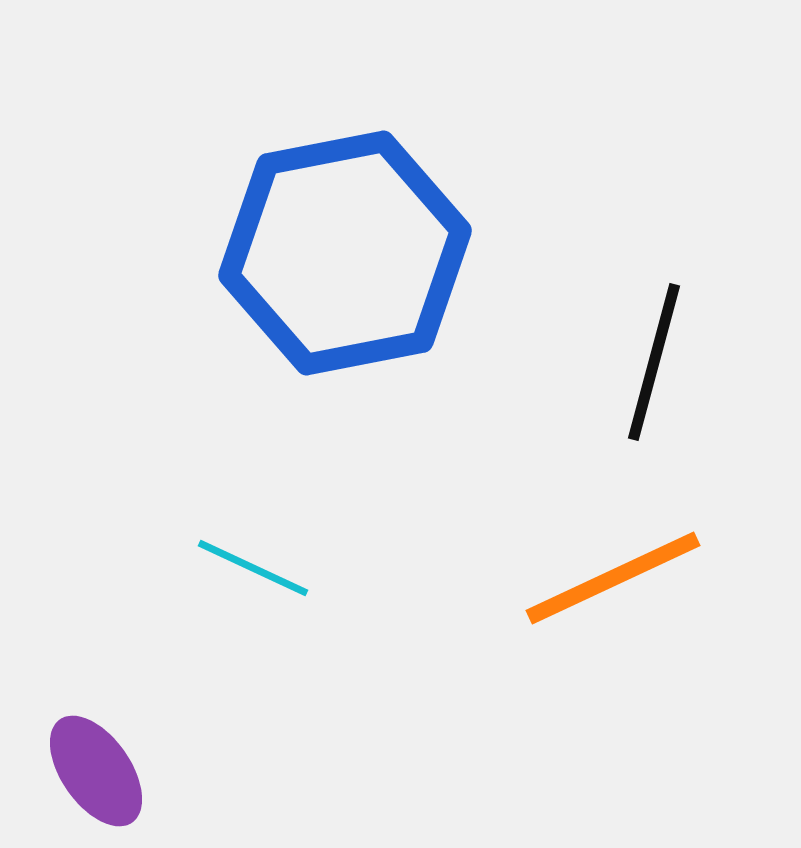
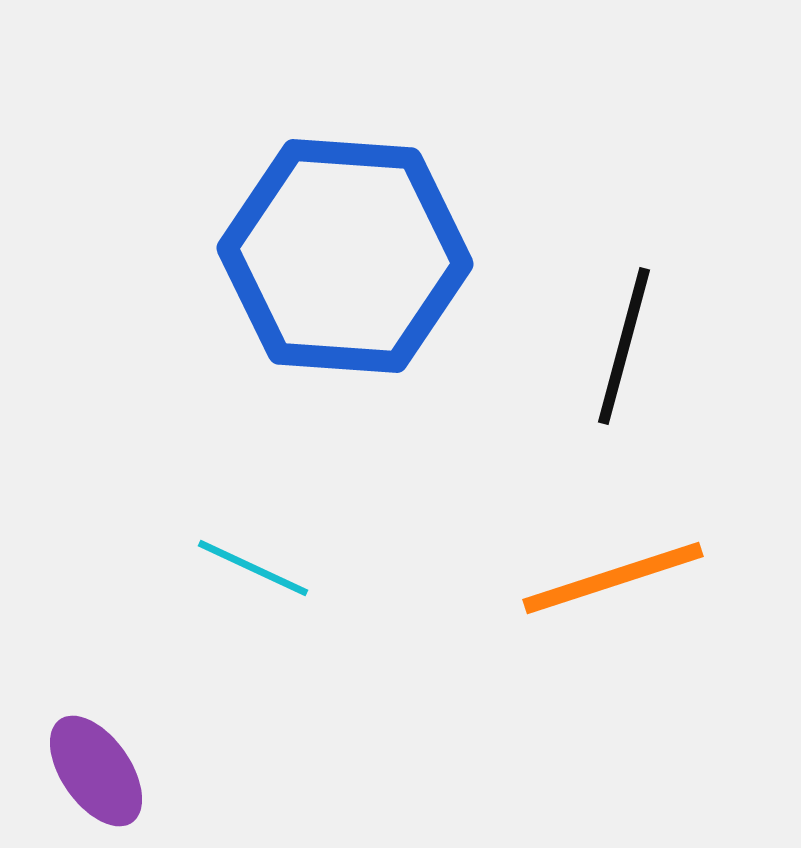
blue hexagon: moved 3 px down; rotated 15 degrees clockwise
black line: moved 30 px left, 16 px up
orange line: rotated 7 degrees clockwise
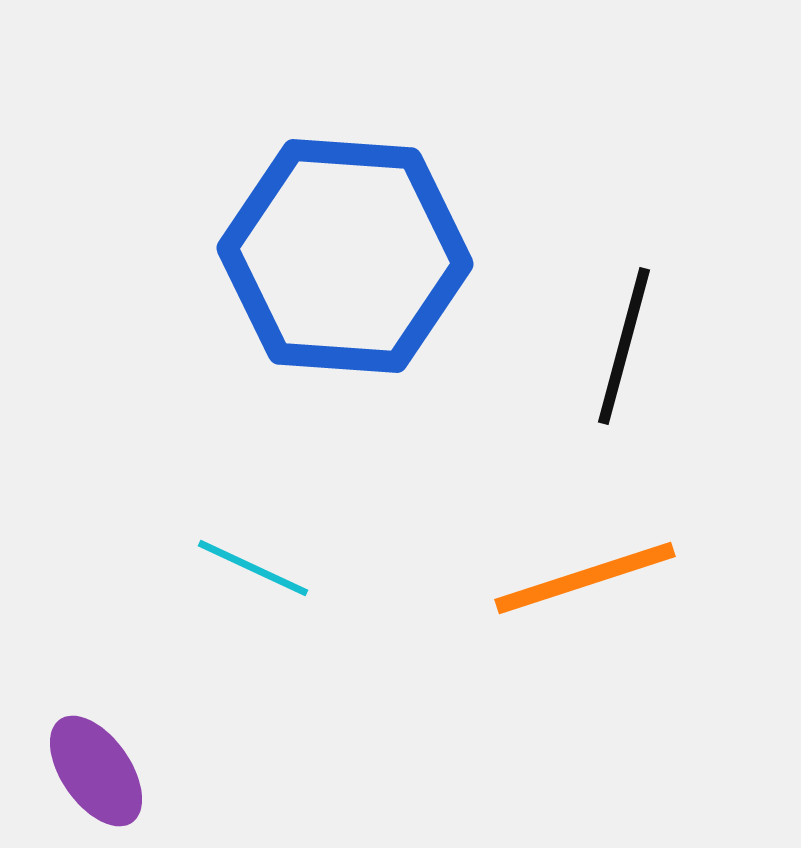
orange line: moved 28 px left
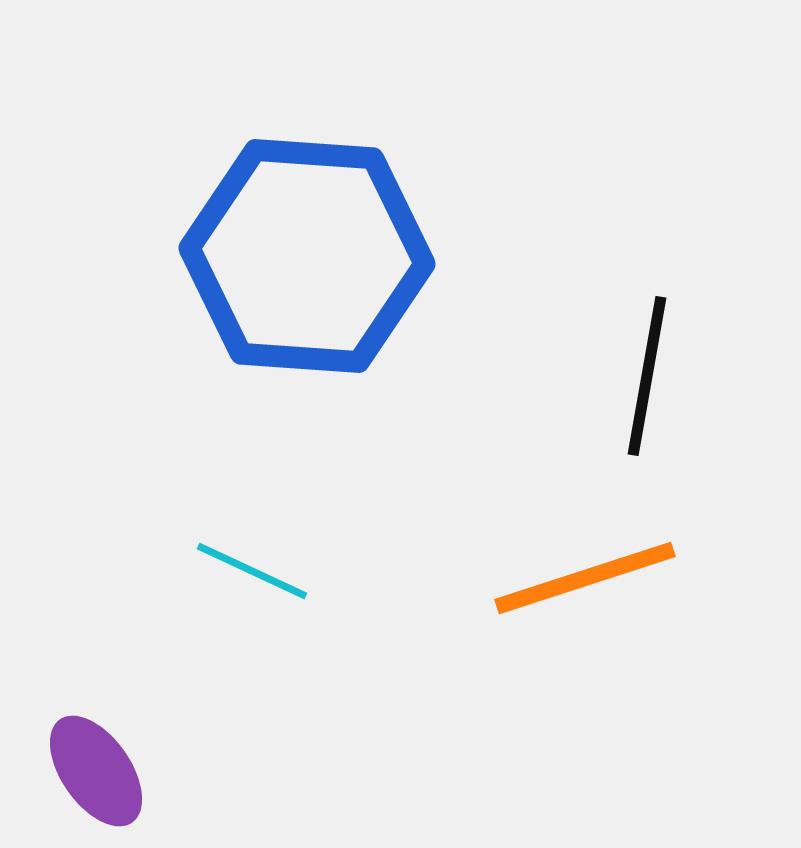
blue hexagon: moved 38 px left
black line: moved 23 px right, 30 px down; rotated 5 degrees counterclockwise
cyan line: moved 1 px left, 3 px down
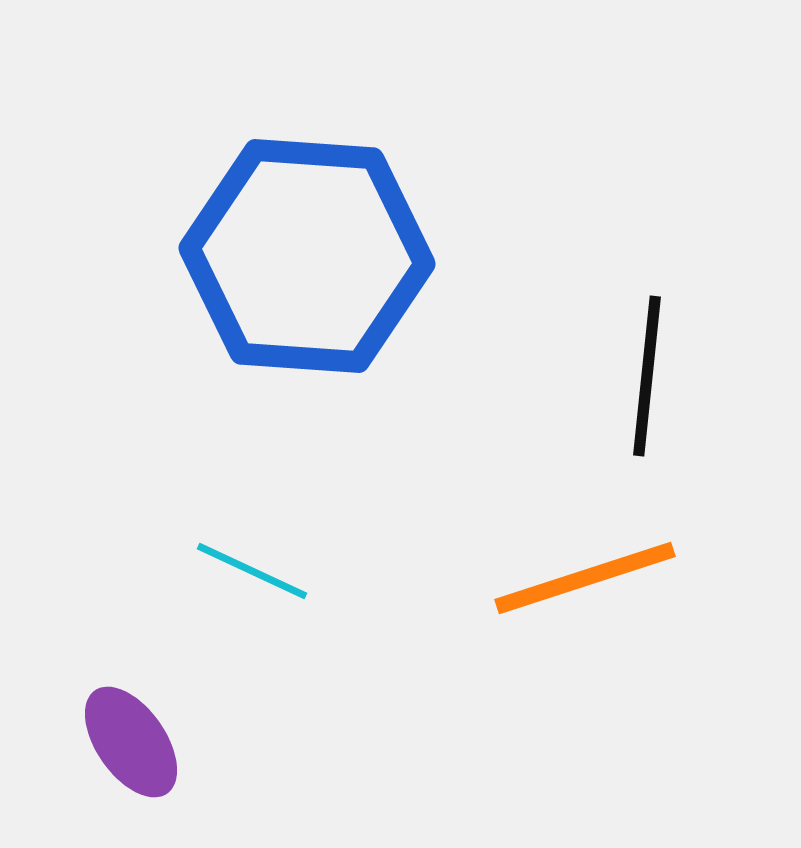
black line: rotated 4 degrees counterclockwise
purple ellipse: moved 35 px right, 29 px up
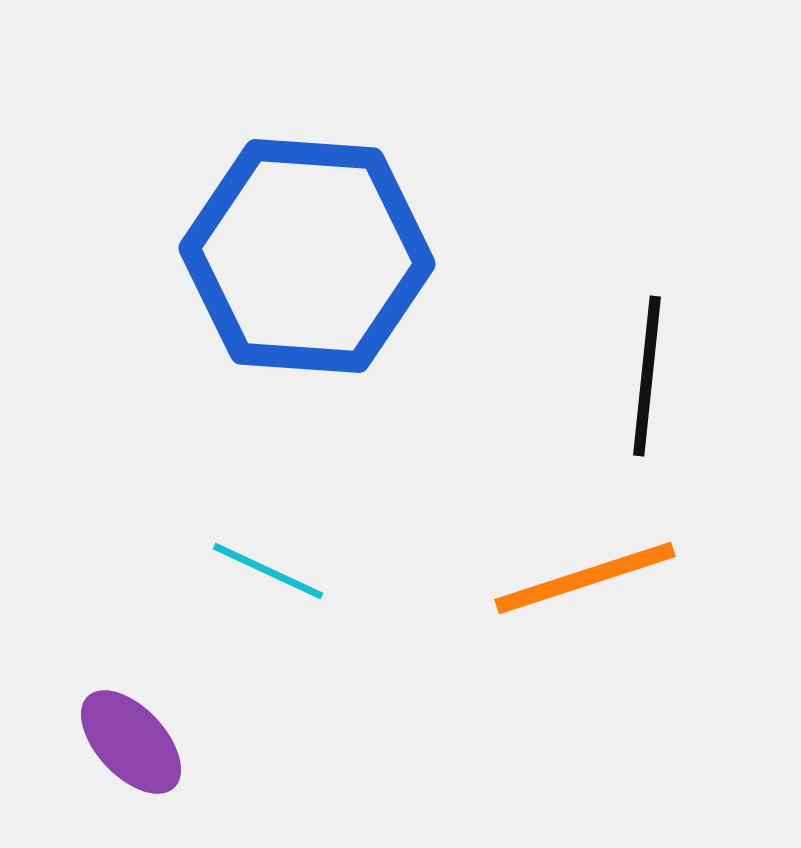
cyan line: moved 16 px right
purple ellipse: rotated 8 degrees counterclockwise
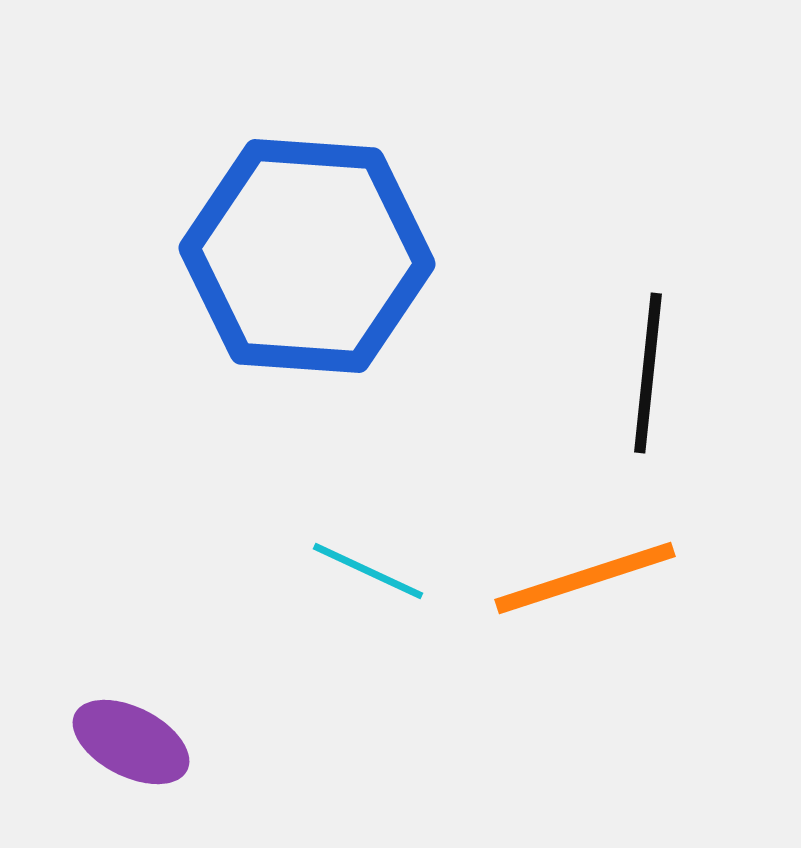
black line: moved 1 px right, 3 px up
cyan line: moved 100 px right
purple ellipse: rotated 20 degrees counterclockwise
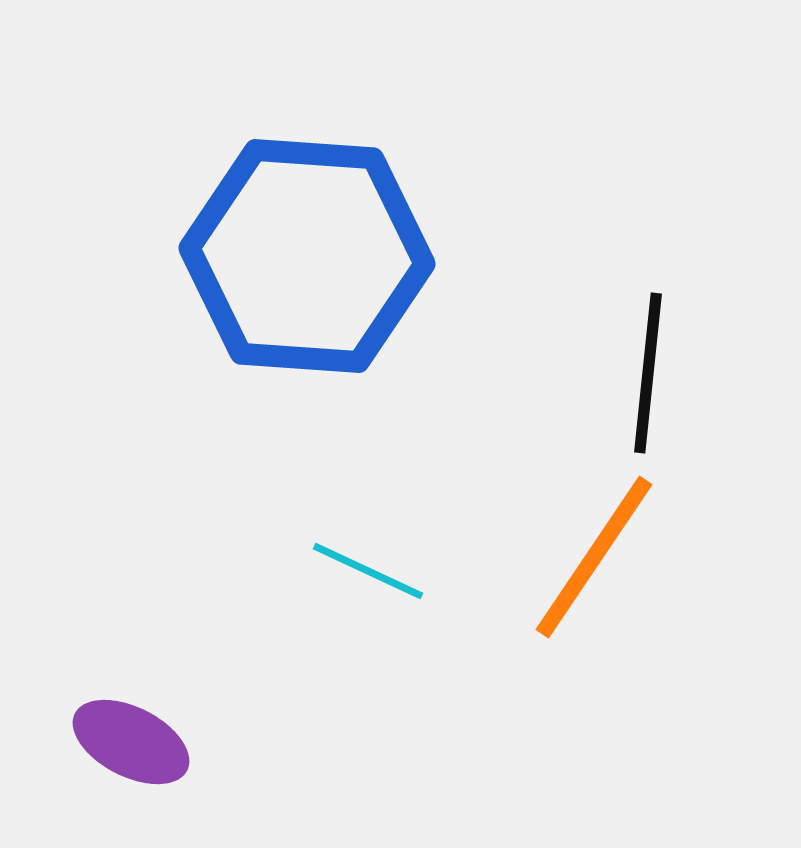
orange line: moved 9 px right, 21 px up; rotated 38 degrees counterclockwise
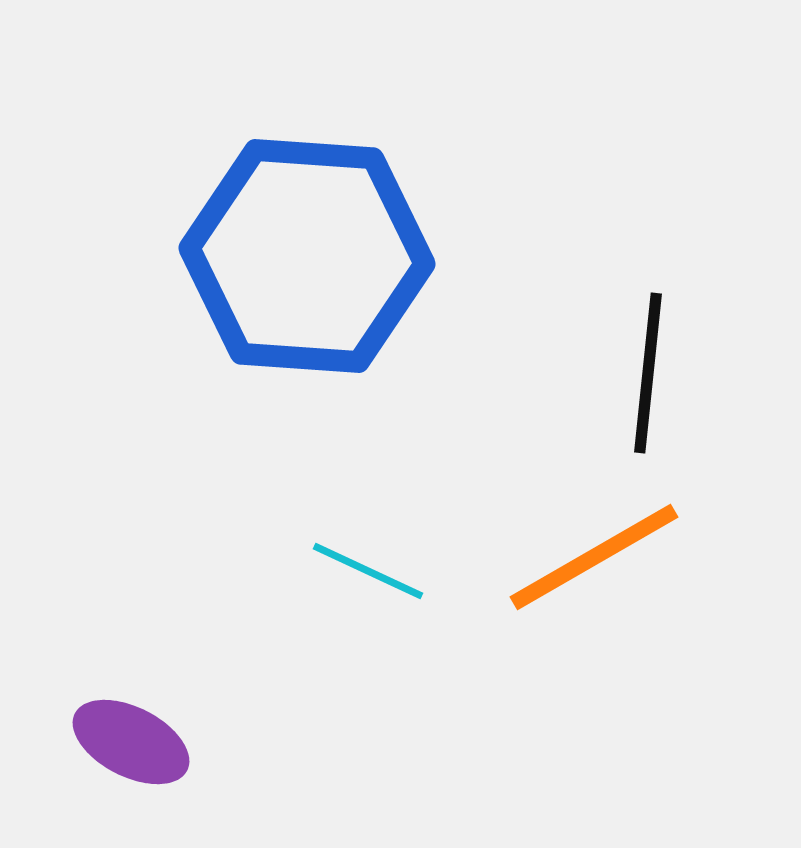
orange line: rotated 26 degrees clockwise
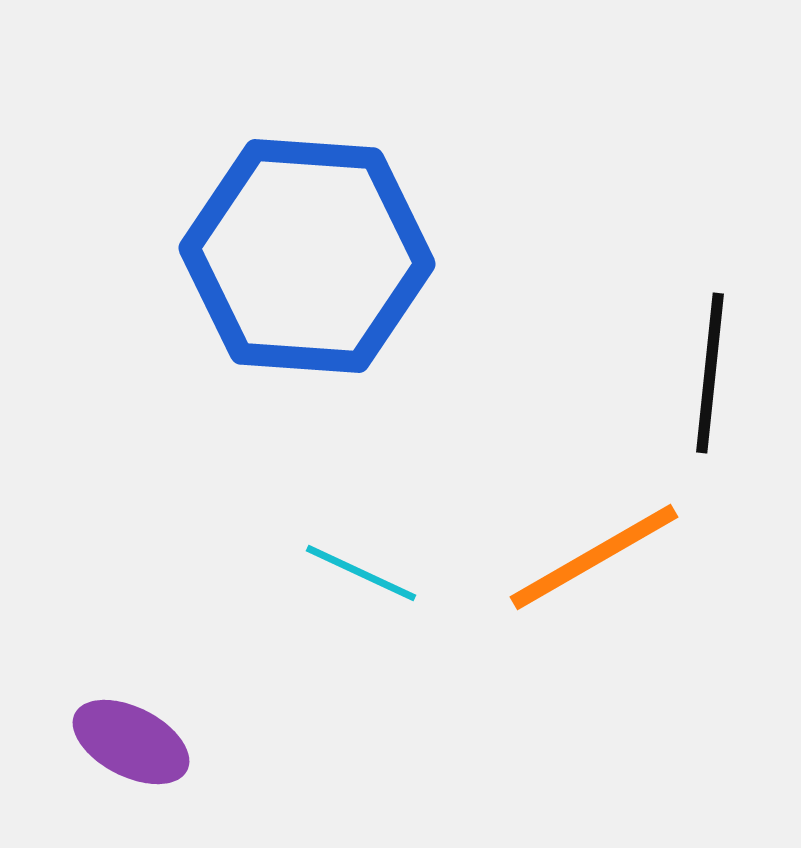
black line: moved 62 px right
cyan line: moved 7 px left, 2 px down
